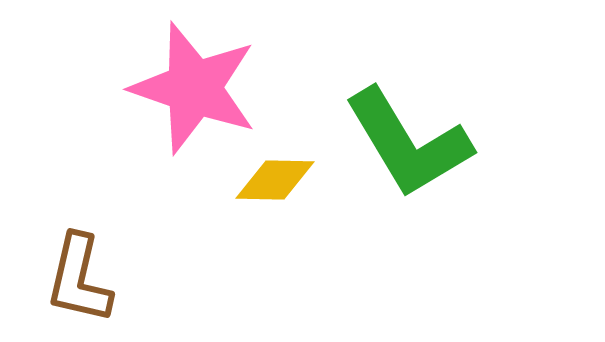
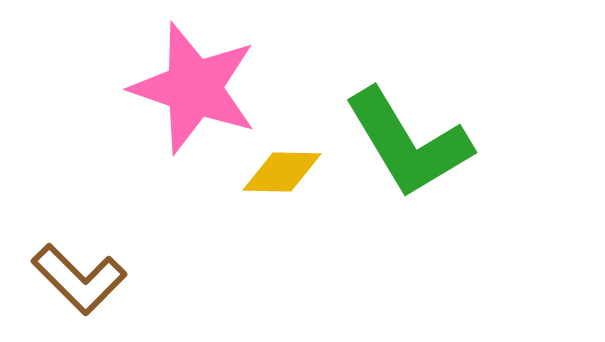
yellow diamond: moved 7 px right, 8 px up
brown L-shape: rotated 58 degrees counterclockwise
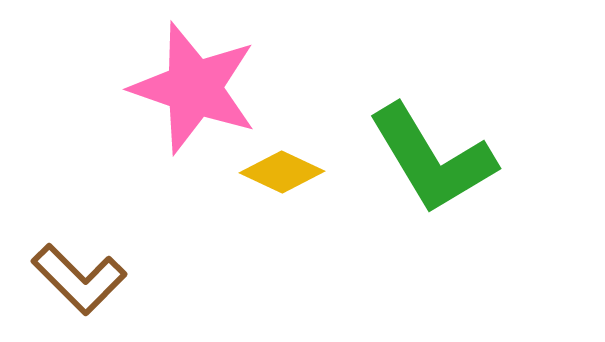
green L-shape: moved 24 px right, 16 px down
yellow diamond: rotated 24 degrees clockwise
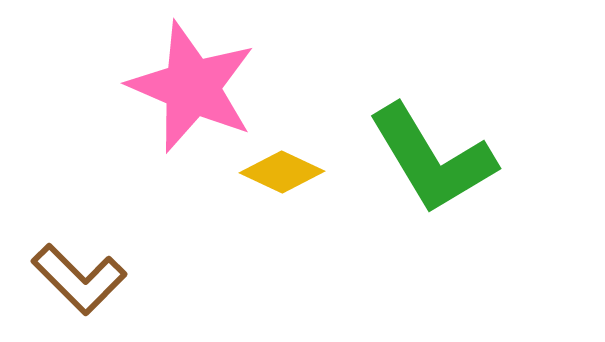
pink star: moved 2 px left, 1 px up; rotated 4 degrees clockwise
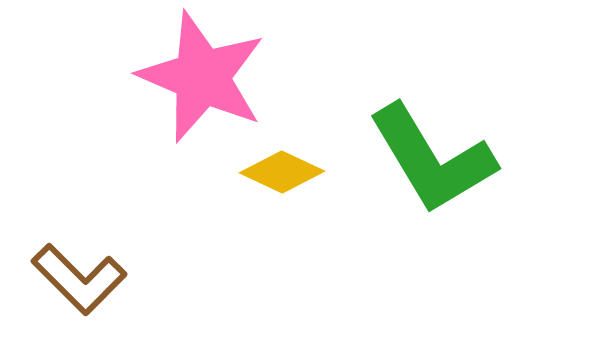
pink star: moved 10 px right, 10 px up
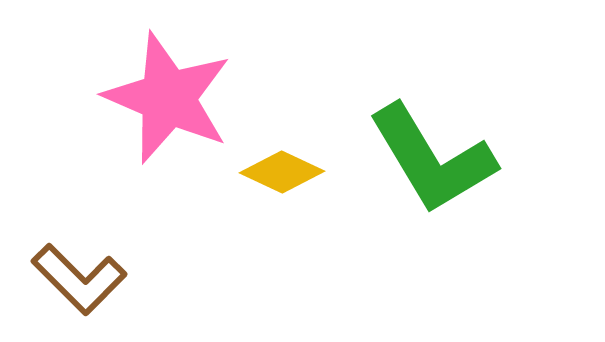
pink star: moved 34 px left, 21 px down
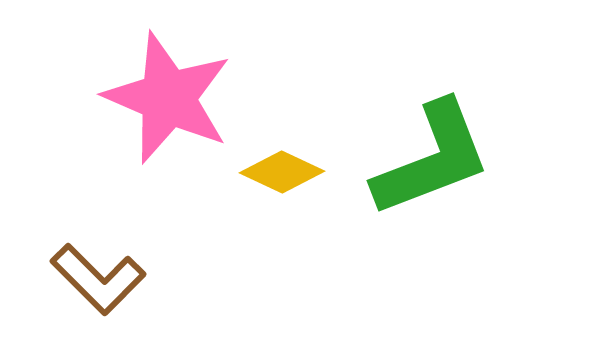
green L-shape: rotated 80 degrees counterclockwise
brown L-shape: moved 19 px right
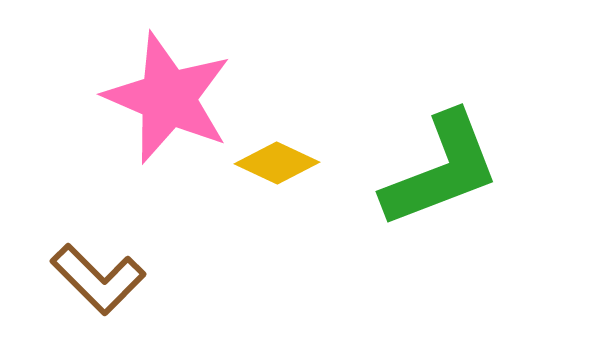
green L-shape: moved 9 px right, 11 px down
yellow diamond: moved 5 px left, 9 px up
